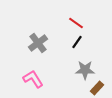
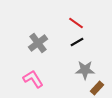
black line: rotated 24 degrees clockwise
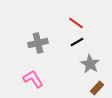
gray cross: rotated 24 degrees clockwise
gray star: moved 5 px right, 6 px up; rotated 30 degrees clockwise
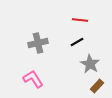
red line: moved 4 px right, 3 px up; rotated 28 degrees counterclockwise
brown rectangle: moved 2 px up
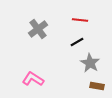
gray cross: moved 14 px up; rotated 24 degrees counterclockwise
gray star: moved 1 px up
pink L-shape: rotated 25 degrees counterclockwise
brown rectangle: rotated 56 degrees clockwise
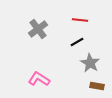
pink L-shape: moved 6 px right
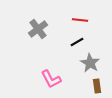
pink L-shape: moved 12 px right; rotated 150 degrees counterclockwise
brown rectangle: rotated 72 degrees clockwise
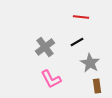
red line: moved 1 px right, 3 px up
gray cross: moved 7 px right, 18 px down
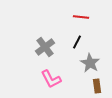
black line: rotated 32 degrees counterclockwise
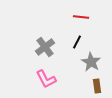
gray star: moved 1 px right, 1 px up
pink L-shape: moved 5 px left
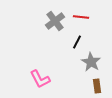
gray cross: moved 10 px right, 26 px up
pink L-shape: moved 6 px left
